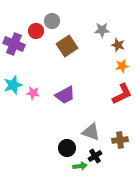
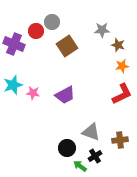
gray circle: moved 1 px down
green arrow: rotated 136 degrees counterclockwise
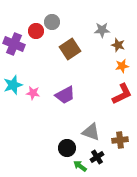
brown square: moved 3 px right, 3 px down
black cross: moved 2 px right, 1 px down
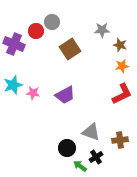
brown star: moved 2 px right
black cross: moved 1 px left
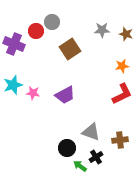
brown star: moved 6 px right, 11 px up
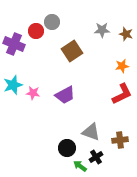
brown square: moved 2 px right, 2 px down
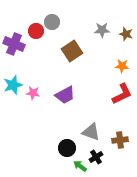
orange star: rotated 16 degrees clockwise
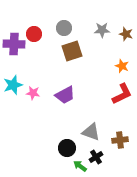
gray circle: moved 12 px right, 6 px down
red circle: moved 2 px left, 3 px down
purple cross: rotated 20 degrees counterclockwise
brown square: rotated 15 degrees clockwise
orange star: rotated 16 degrees clockwise
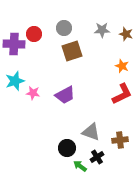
cyan star: moved 2 px right, 4 px up
black cross: moved 1 px right
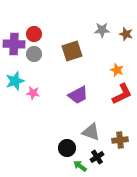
gray circle: moved 30 px left, 26 px down
orange star: moved 5 px left, 4 px down
purple trapezoid: moved 13 px right
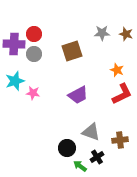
gray star: moved 3 px down
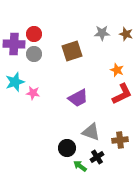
cyan star: moved 1 px down
purple trapezoid: moved 3 px down
